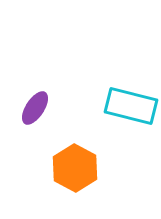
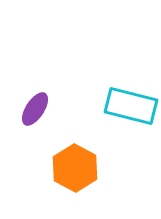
purple ellipse: moved 1 px down
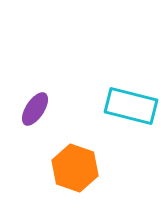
orange hexagon: rotated 9 degrees counterclockwise
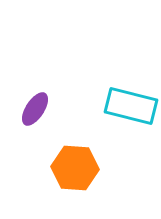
orange hexagon: rotated 15 degrees counterclockwise
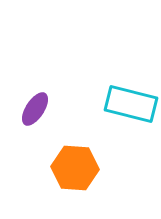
cyan rectangle: moved 2 px up
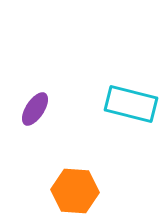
orange hexagon: moved 23 px down
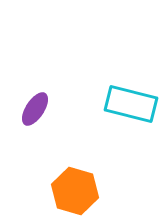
orange hexagon: rotated 12 degrees clockwise
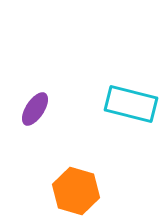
orange hexagon: moved 1 px right
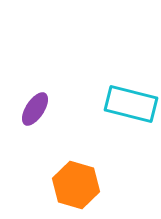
orange hexagon: moved 6 px up
